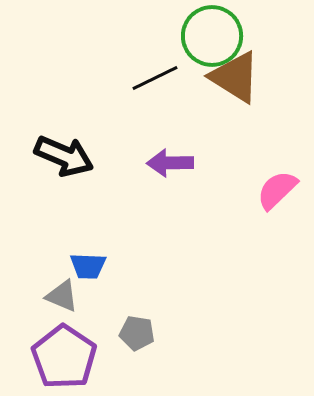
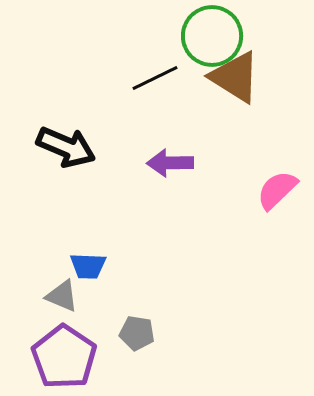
black arrow: moved 2 px right, 9 px up
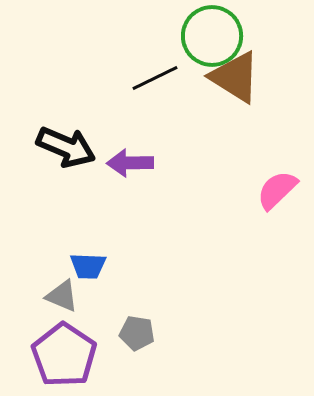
purple arrow: moved 40 px left
purple pentagon: moved 2 px up
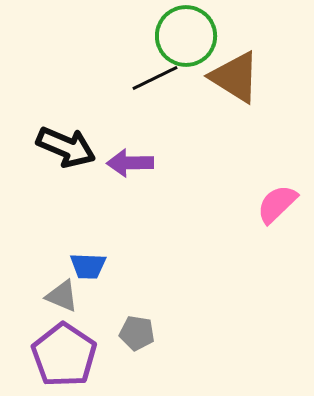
green circle: moved 26 px left
pink semicircle: moved 14 px down
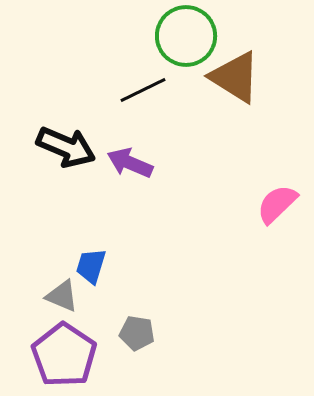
black line: moved 12 px left, 12 px down
purple arrow: rotated 24 degrees clockwise
blue trapezoid: moved 3 px right; rotated 105 degrees clockwise
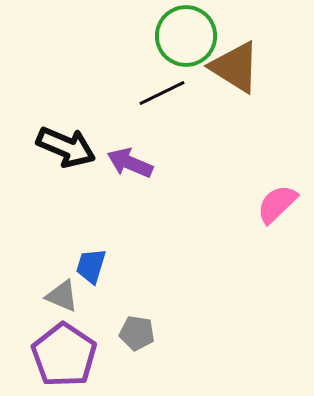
brown triangle: moved 10 px up
black line: moved 19 px right, 3 px down
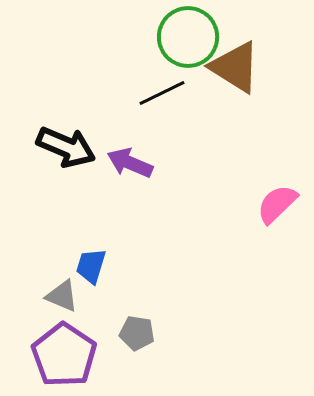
green circle: moved 2 px right, 1 px down
